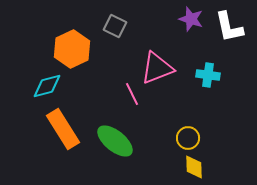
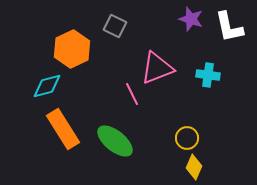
yellow circle: moved 1 px left
yellow diamond: rotated 25 degrees clockwise
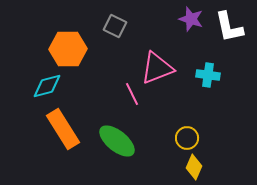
orange hexagon: moved 4 px left; rotated 24 degrees clockwise
green ellipse: moved 2 px right
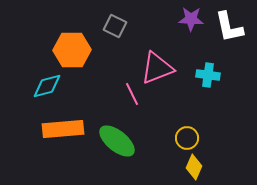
purple star: rotated 15 degrees counterclockwise
orange hexagon: moved 4 px right, 1 px down
orange rectangle: rotated 63 degrees counterclockwise
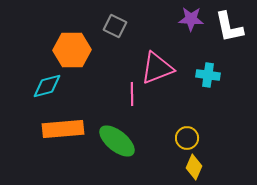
pink line: rotated 25 degrees clockwise
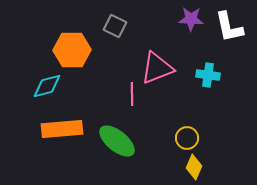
orange rectangle: moved 1 px left
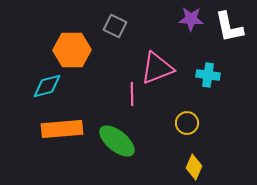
yellow circle: moved 15 px up
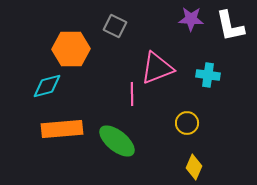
white L-shape: moved 1 px right, 1 px up
orange hexagon: moved 1 px left, 1 px up
